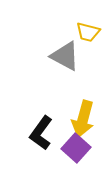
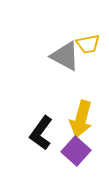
yellow trapezoid: moved 12 px down; rotated 25 degrees counterclockwise
yellow arrow: moved 2 px left
purple square: moved 3 px down
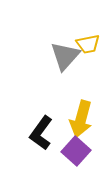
gray triangle: rotated 44 degrees clockwise
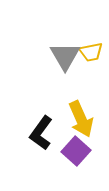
yellow trapezoid: moved 3 px right, 8 px down
gray triangle: rotated 12 degrees counterclockwise
yellow arrow: rotated 39 degrees counterclockwise
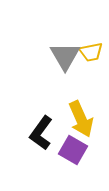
purple square: moved 3 px left, 1 px up; rotated 12 degrees counterclockwise
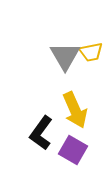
yellow arrow: moved 6 px left, 9 px up
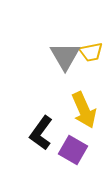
yellow arrow: moved 9 px right
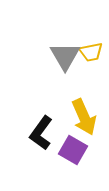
yellow arrow: moved 7 px down
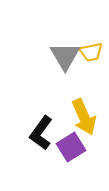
purple square: moved 2 px left, 3 px up; rotated 28 degrees clockwise
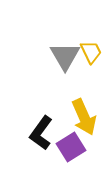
yellow trapezoid: rotated 105 degrees counterclockwise
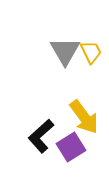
gray triangle: moved 5 px up
yellow arrow: rotated 12 degrees counterclockwise
black L-shape: moved 3 px down; rotated 12 degrees clockwise
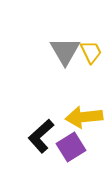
yellow arrow: rotated 120 degrees clockwise
